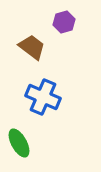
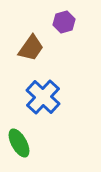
brown trapezoid: moved 1 px left, 1 px down; rotated 88 degrees clockwise
blue cross: rotated 20 degrees clockwise
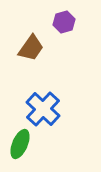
blue cross: moved 12 px down
green ellipse: moved 1 px right, 1 px down; rotated 52 degrees clockwise
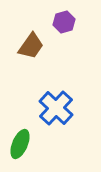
brown trapezoid: moved 2 px up
blue cross: moved 13 px right, 1 px up
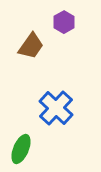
purple hexagon: rotated 15 degrees counterclockwise
green ellipse: moved 1 px right, 5 px down
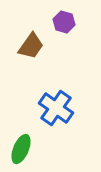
purple hexagon: rotated 15 degrees counterclockwise
blue cross: rotated 8 degrees counterclockwise
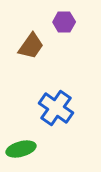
purple hexagon: rotated 15 degrees counterclockwise
green ellipse: rotated 52 degrees clockwise
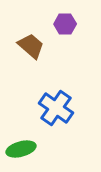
purple hexagon: moved 1 px right, 2 px down
brown trapezoid: rotated 84 degrees counterclockwise
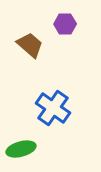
brown trapezoid: moved 1 px left, 1 px up
blue cross: moved 3 px left
